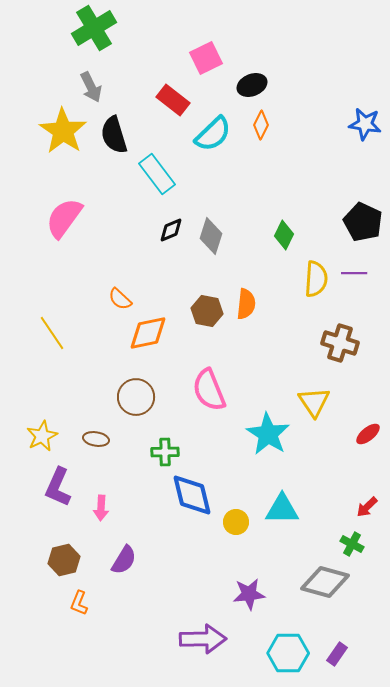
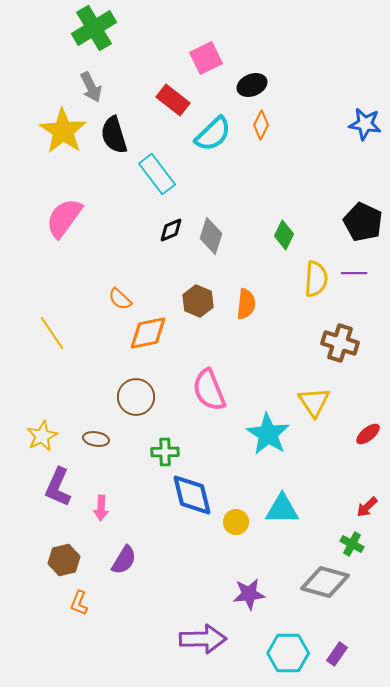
brown hexagon at (207, 311): moved 9 px left, 10 px up; rotated 12 degrees clockwise
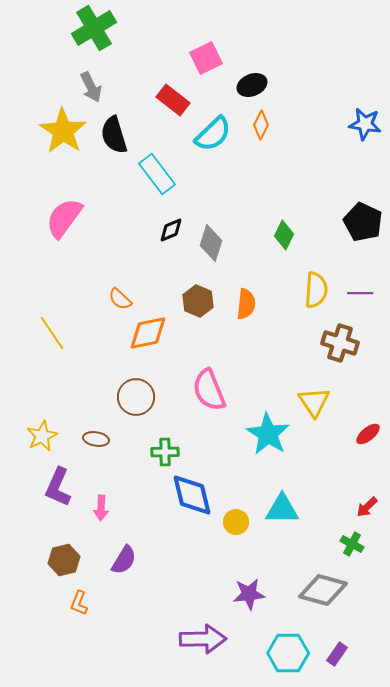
gray diamond at (211, 236): moved 7 px down
purple line at (354, 273): moved 6 px right, 20 px down
yellow semicircle at (316, 279): moved 11 px down
gray diamond at (325, 582): moved 2 px left, 8 px down
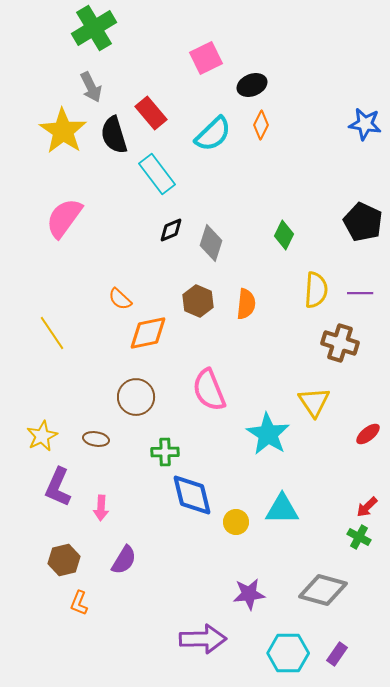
red rectangle at (173, 100): moved 22 px left, 13 px down; rotated 12 degrees clockwise
green cross at (352, 544): moved 7 px right, 7 px up
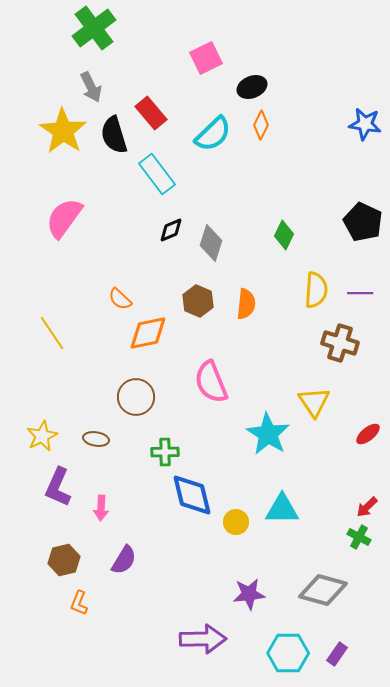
green cross at (94, 28): rotated 6 degrees counterclockwise
black ellipse at (252, 85): moved 2 px down
pink semicircle at (209, 390): moved 2 px right, 8 px up
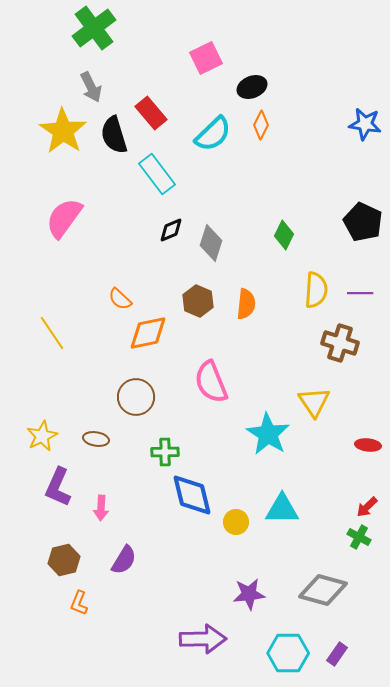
red ellipse at (368, 434): moved 11 px down; rotated 45 degrees clockwise
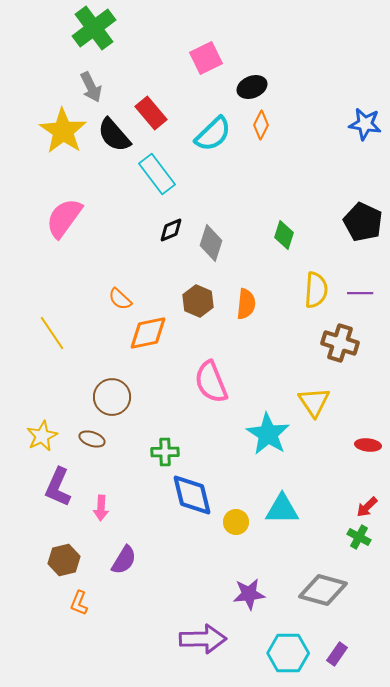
black semicircle at (114, 135): rotated 24 degrees counterclockwise
green diamond at (284, 235): rotated 8 degrees counterclockwise
brown circle at (136, 397): moved 24 px left
brown ellipse at (96, 439): moved 4 px left; rotated 10 degrees clockwise
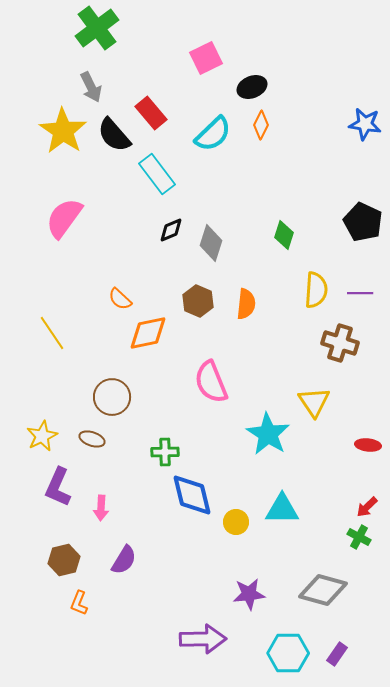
green cross at (94, 28): moved 3 px right
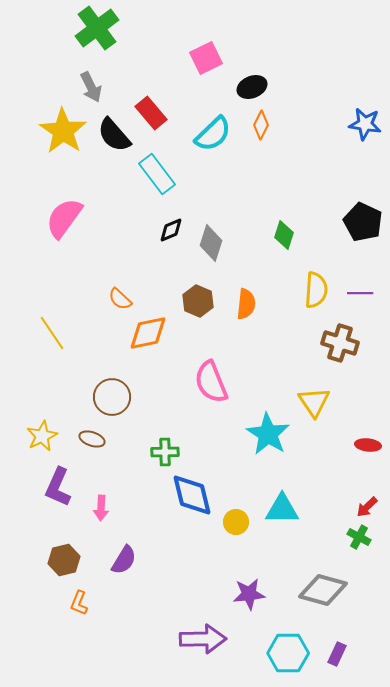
purple rectangle at (337, 654): rotated 10 degrees counterclockwise
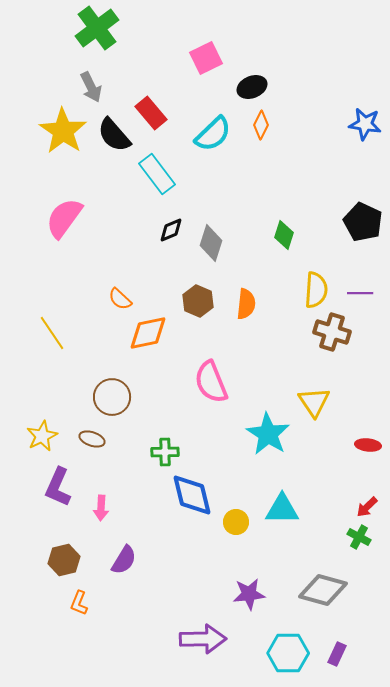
brown cross at (340, 343): moved 8 px left, 11 px up
